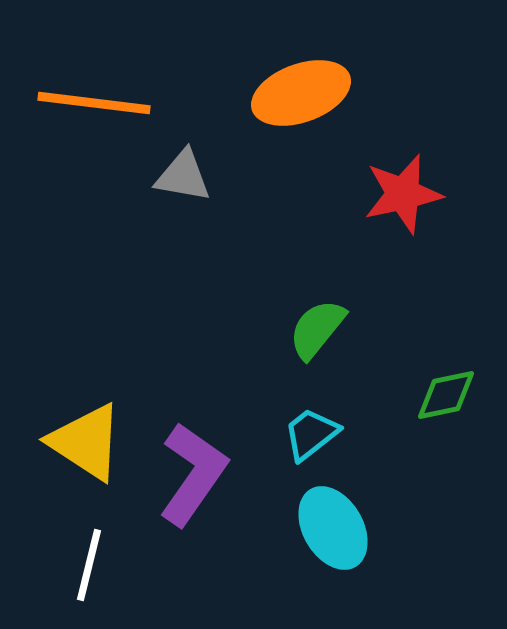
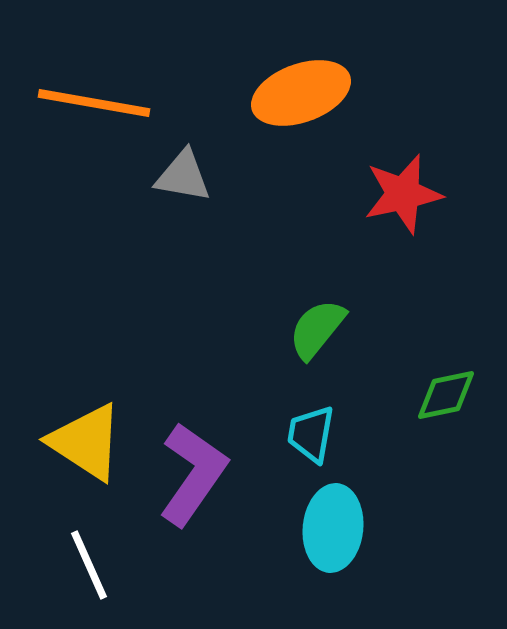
orange line: rotated 3 degrees clockwise
cyan trapezoid: rotated 42 degrees counterclockwise
cyan ellipse: rotated 36 degrees clockwise
white line: rotated 38 degrees counterclockwise
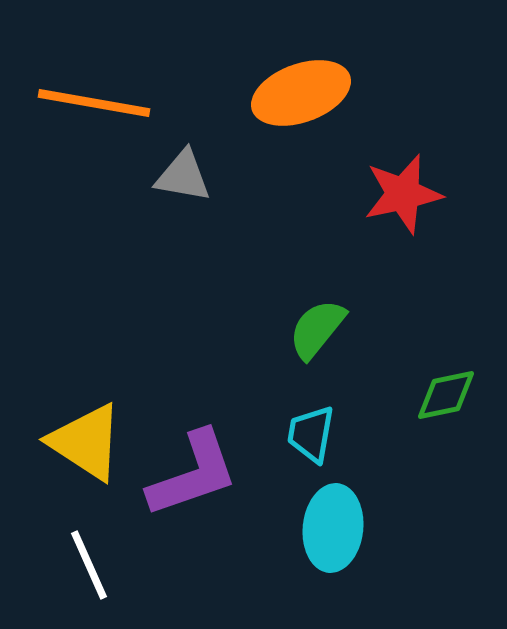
purple L-shape: rotated 36 degrees clockwise
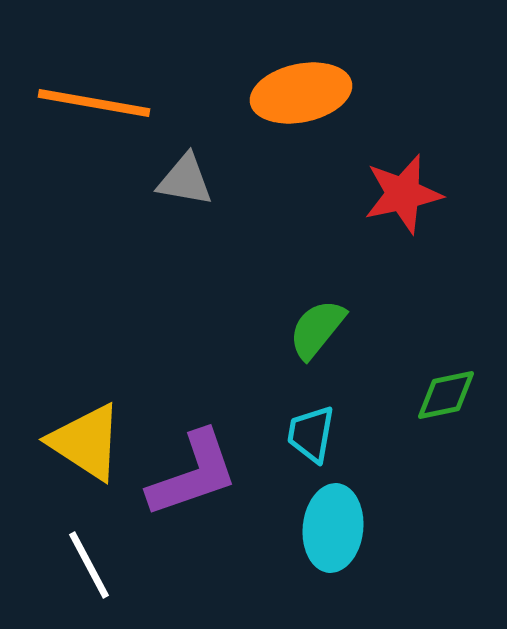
orange ellipse: rotated 8 degrees clockwise
gray triangle: moved 2 px right, 4 px down
white line: rotated 4 degrees counterclockwise
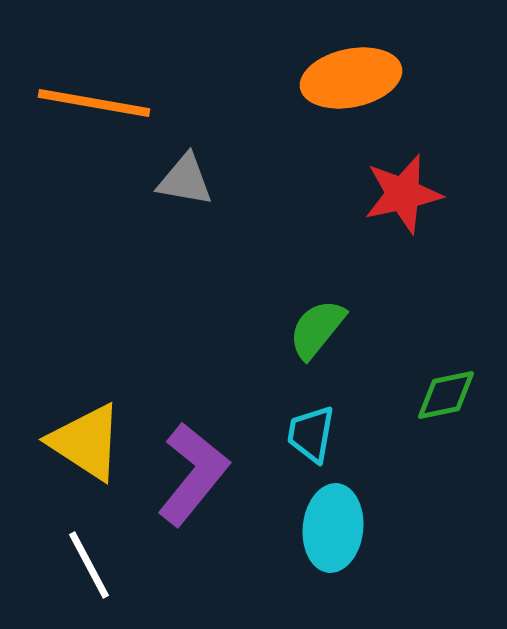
orange ellipse: moved 50 px right, 15 px up
purple L-shape: rotated 32 degrees counterclockwise
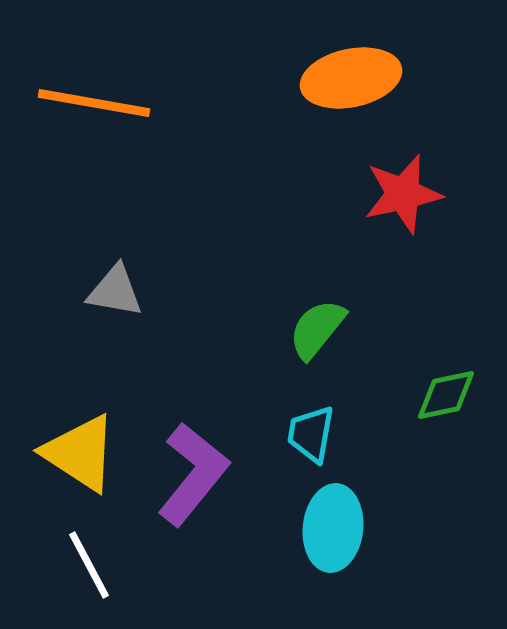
gray triangle: moved 70 px left, 111 px down
yellow triangle: moved 6 px left, 11 px down
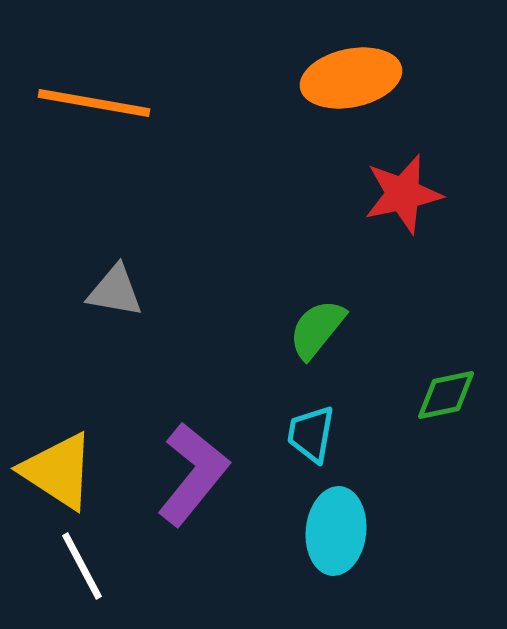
yellow triangle: moved 22 px left, 18 px down
cyan ellipse: moved 3 px right, 3 px down
white line: moved 7 px left, 1 px down
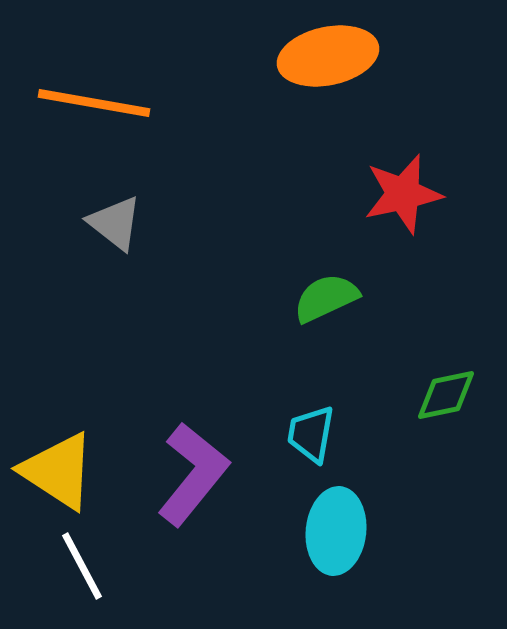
orange ellipse: moved 23 px left, 22 px up
gray triangle: moved 68 px up; rotated 28 degrees clockwise
green semicircle: moved 9 px right, 31 px up; rotated 26 degrees clockwise
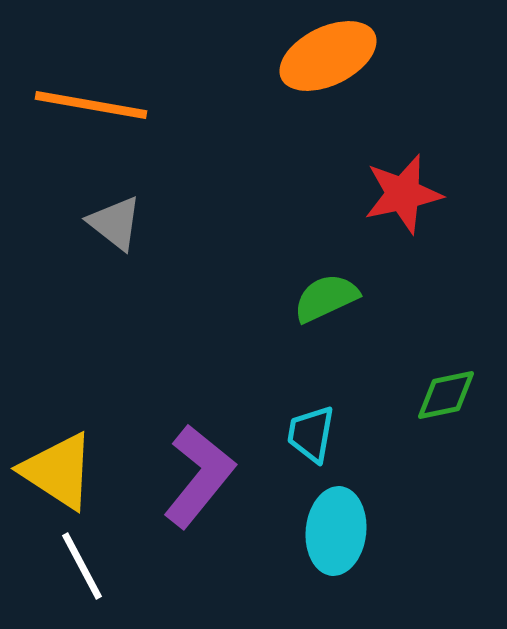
orange ellipse: rotated 14 degrees counterclockwise
orange line: moved 3 px left, 2 px down
purple L-shape: moved 6 px right, 2 px down
